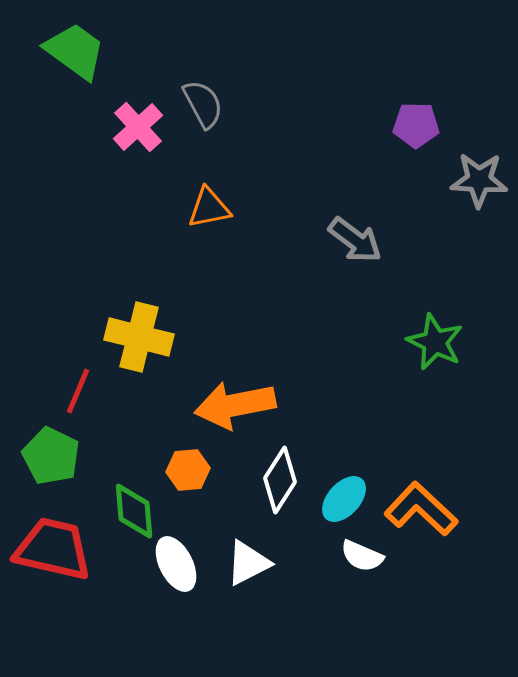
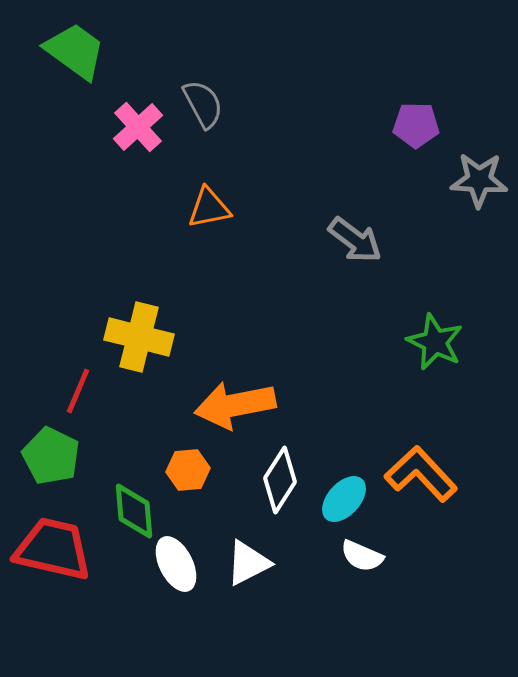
orange L-shape: moved 35 px up; rotated 4 degrees clockwise
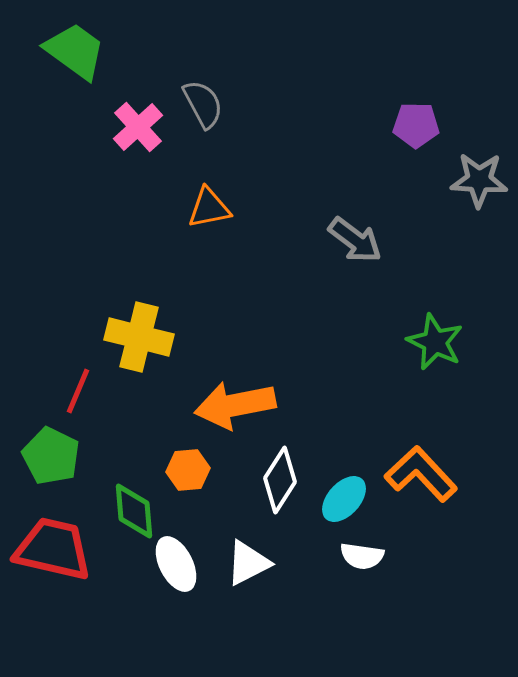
white semicircle: rotated 15 degrees counterclockwise
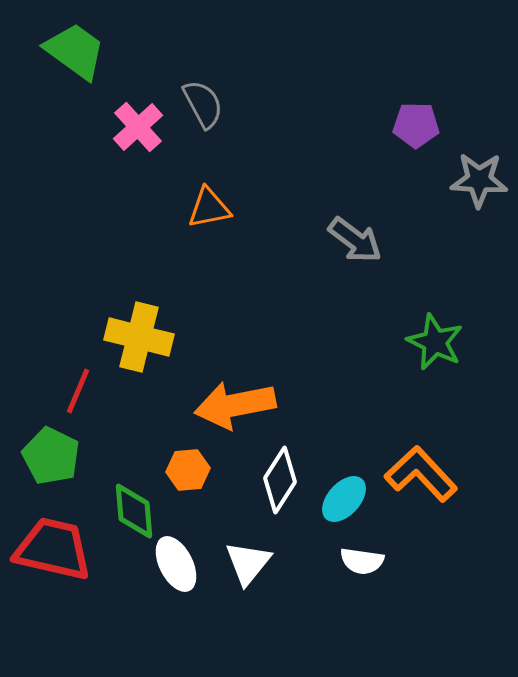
white semicircle: moved 5 px down
white triangle: rotated 24 degrees counterclockwise
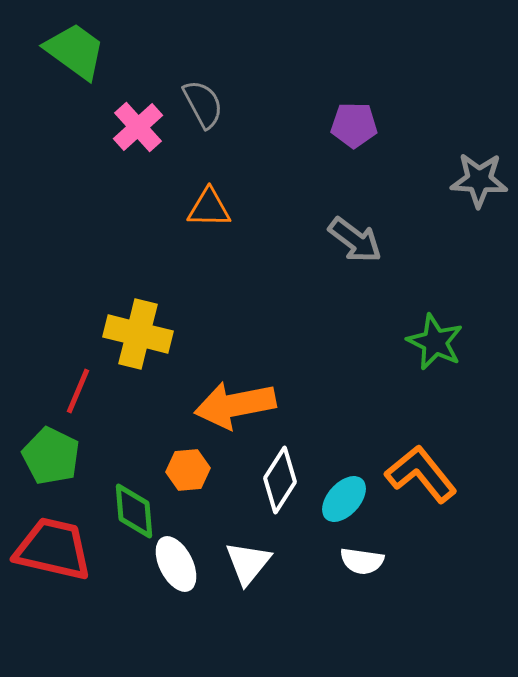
purple pentagon: moved 62 px left
orange triangle: rotated 12 degrees clockwise
yellow cross: moved 1 px left, 3 px up
orange L-shape: rotated 4 degrees clockwise
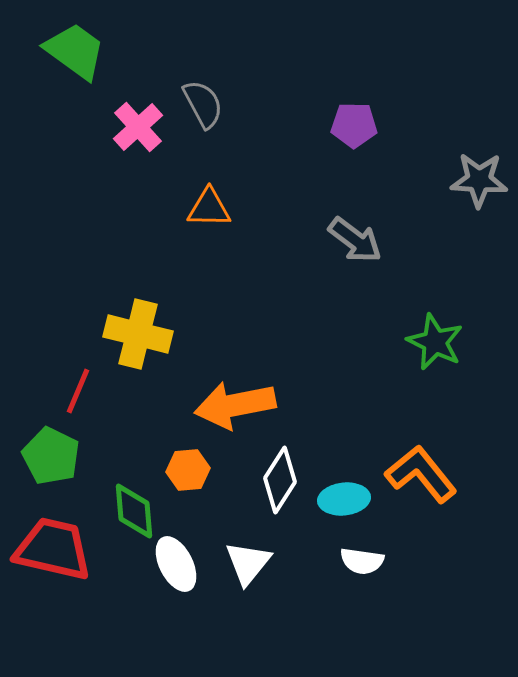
cyan ellipse: rotated 42 degrees clockwise
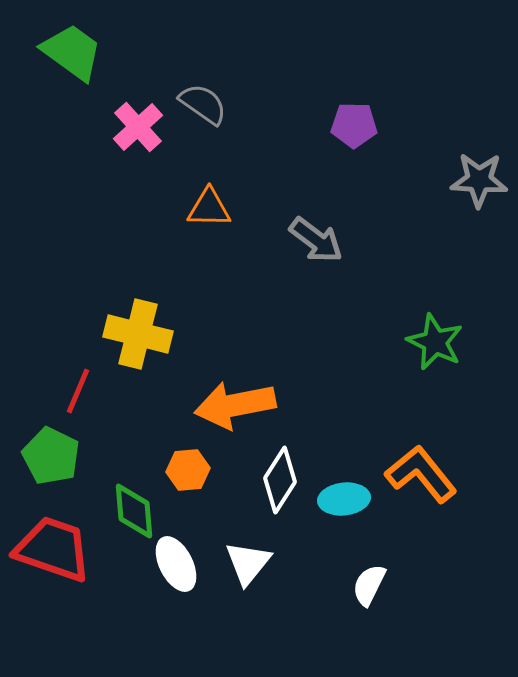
green trapezoid: moved 3 px left, 1 px down
gray semicircle: rotated 27 degrees counterclockwise
gray arrow: moved 39 px left
red trapezoid: rotated 6 degrees clockwise
white semicircle: moved 7 px right, 24 px down; rotated 108 degrees clockwise
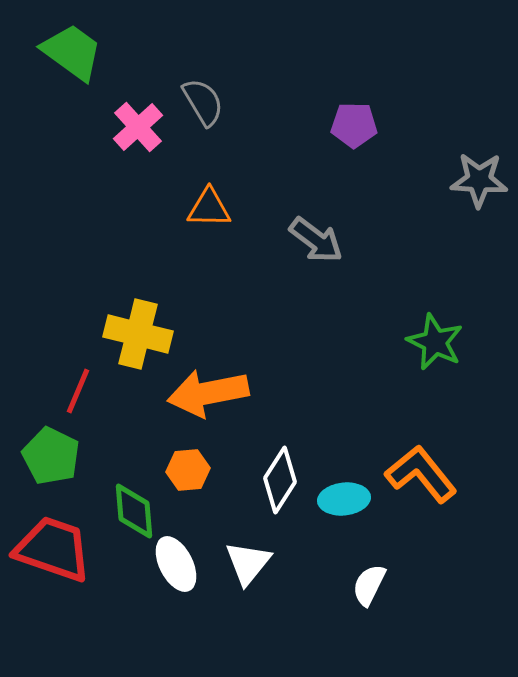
gray semicircle: moved 2 px up; rotated 24 degrees clockwise
orange arrow: moved 27 px left, 12 px up
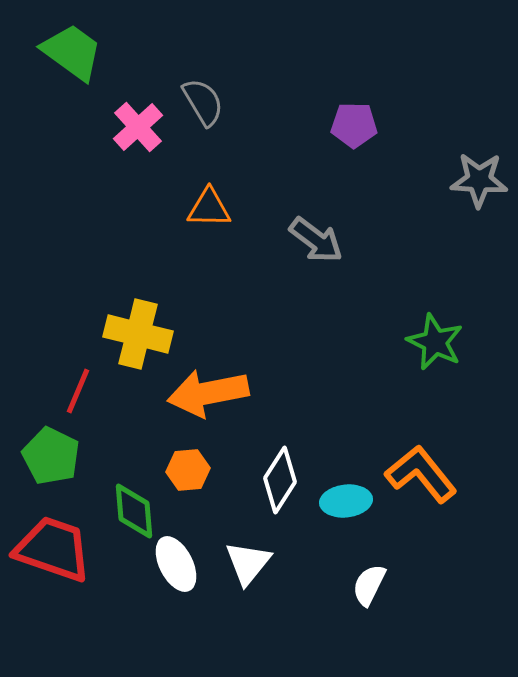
cyan ellipse: moved 2 px right, 2 px down
